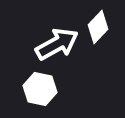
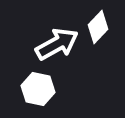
white hexagon: moved 2 px left
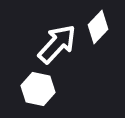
white arrow: rotated 18 degrees counterclockwise
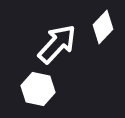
white diamond: moved 5 px right
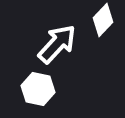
white diamond: moved 7 px up
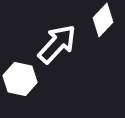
white hexagon: moved 18 px left, 10 px up
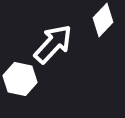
white arrow: moved 4 px left
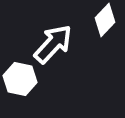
white diamond: moved 2 px right
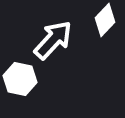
white arrow: moved 4 px up
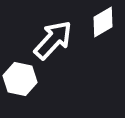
white diamond: moved 2 px left, 2 px down; rotated 16 degrees clockwise
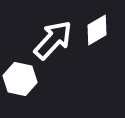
white diamond: moved 6 px left, 8 px down
